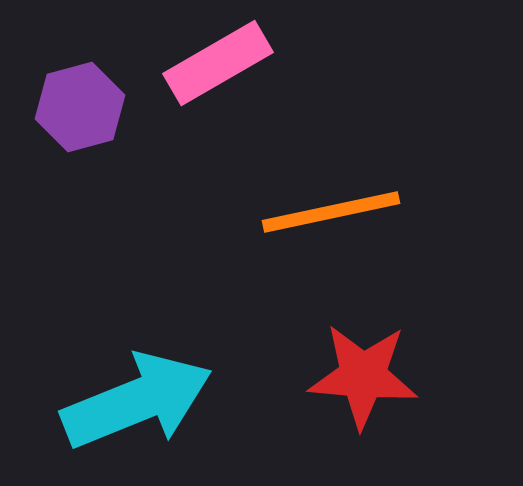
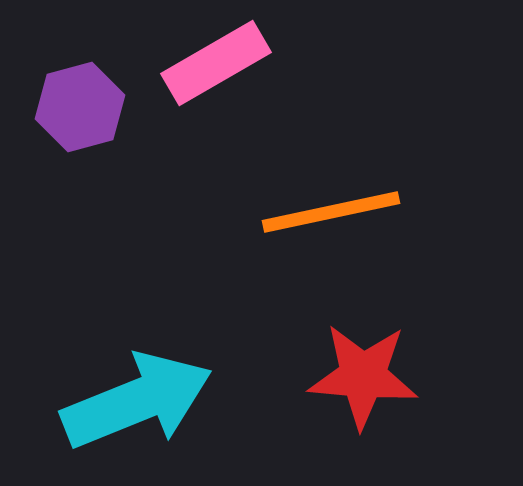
pink rectangle: moved 2 px left
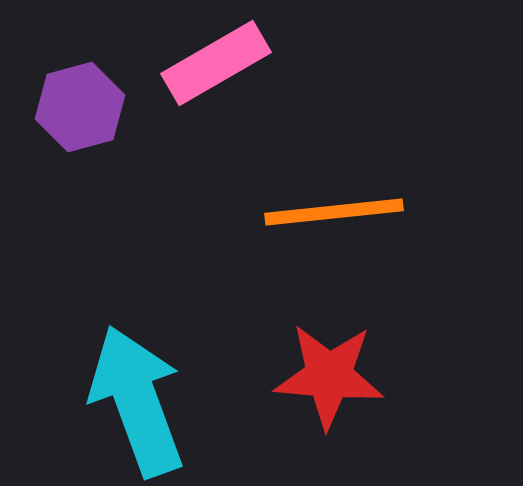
orange line: moved 3 px right; rotated 6 degrees clockwise
red star: moved 34 px left
cyan arrow: rotated 88 degrees counterclockwise
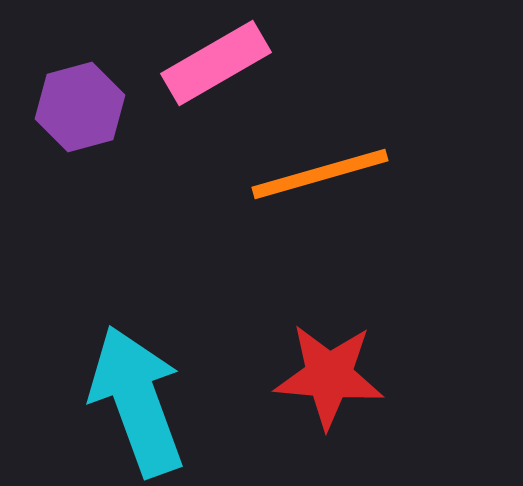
orange line: moved 14 px left, 38 px up; rotated 10 degrees counterclockwise
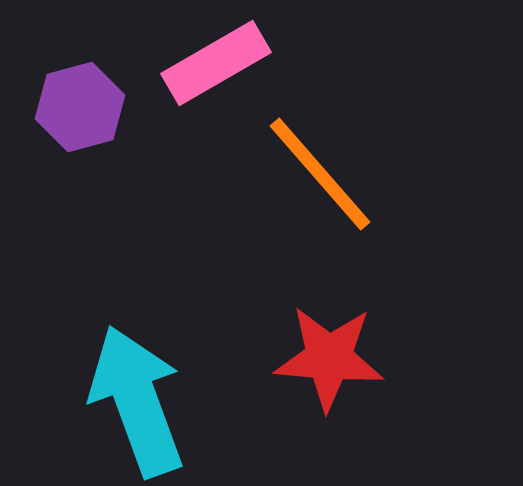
orange line: rotated 65 degrees clockwise
red star: moved 18 px up
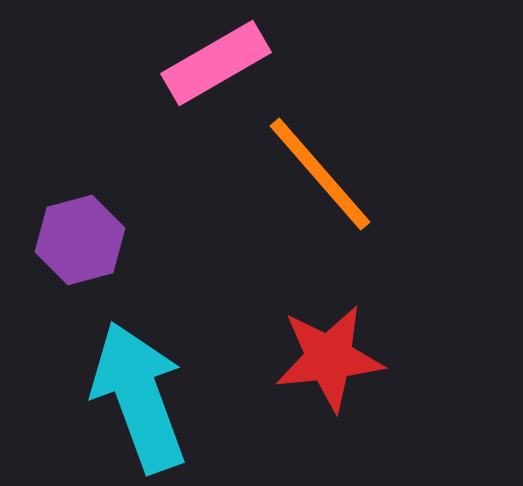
purple hexagon: moved 133 px down
red star: rotated 11 degrees counterclockwise
cyan arrow: moved 2 px right, 4 px up
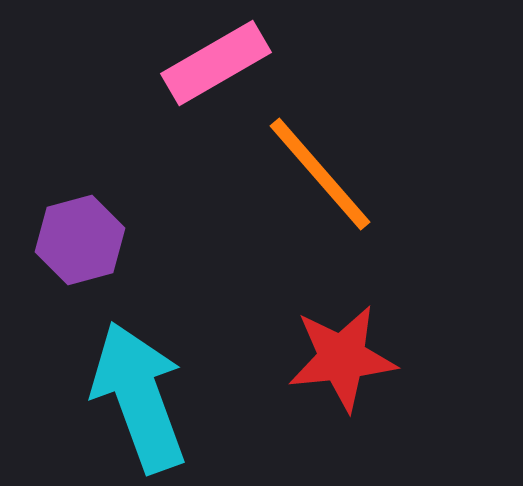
red star: moved 13 px right
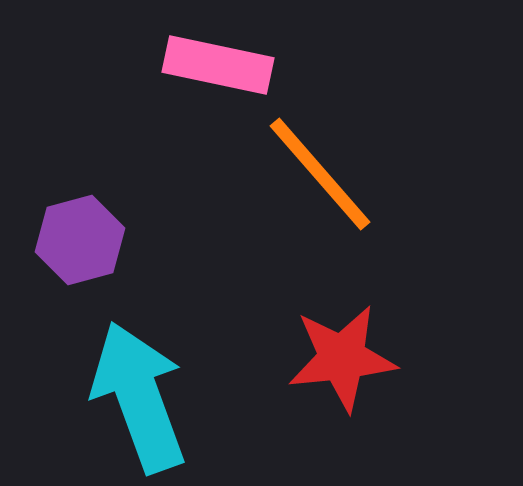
pink rectangle: moved 2 px right, 2 px down; rotated 42 degrees clockwise
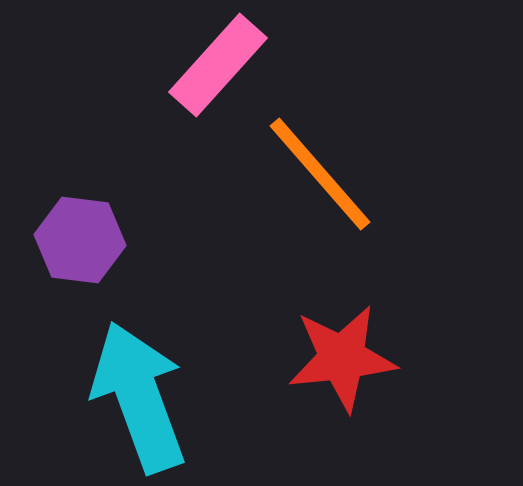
pink rectangle: rotated 60 degrees counterclockwise
purple hexagon: rotated 22 degrees clockwise
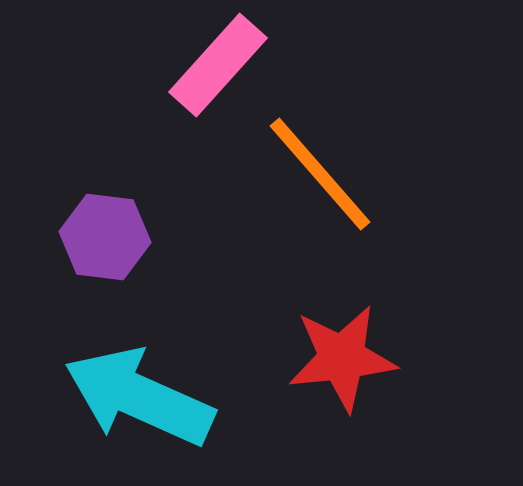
purple hexagon: moved 25 px right, 3 px up
cyan arrow: rotated 46 degrees counterclockwise
